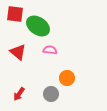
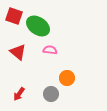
red square: moved 1 px left, 2 px down; rotated 12 degrees clockwise
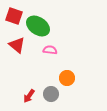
red triangle: moved 1 px left, 7 px up
red arrow: moved 10 px right, 2 px down
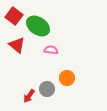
red square: rotated 18 degrees clockwise
pink semicircle: moved 1 px right
gray circle: moved 4 px left, 5 px up
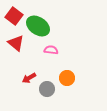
red triangle: moved 1 px left, 2 px up
red arrow: moved 18 px up; rotated 24 degrees clockwise
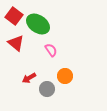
green ellipse: moved 2 px up
pink semicircle: rotated 48 degrees clockwise
orange circle: moved 2 px left, 2 px up
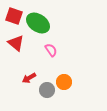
red square: rotated 18 degrees counterclockwise
green ellipse: moved 1 px up
orange circle: moved 1 px left, 6 px down
gray circle: moved 1 px down
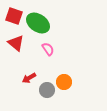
pink semicircle: moved 3 px left, 1 px up
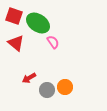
pink semicircle: moved 5 px right, 7 px up
orange circle: moved 1 px right, 5 px down
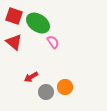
red triangle: moved 2 px left, 1 px up
red arrow: moved 2 px right, 1 px up
gray circle: moved 1 px left, 2 px down
